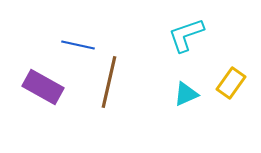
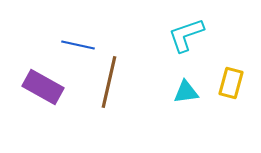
yellow rectangle: rotated 20 degrees counterclockwise
cyan triangle: moved 2 px up; rotated 16 degrees clockwise
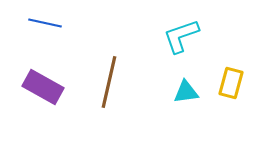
cyan L-shape: moved 5 px left, 1 px down
blue line: moved 33 px left, 22 px up
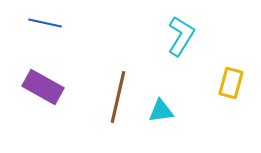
cyan L-shape: rotated 141 degrees clockwise
brown line: moved 9 px right, 15 px down
cyan triangle: moved 25 px left, 19 px down
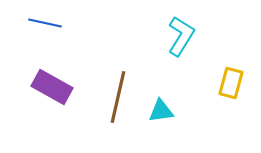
purple rectangle: moved 9 px right
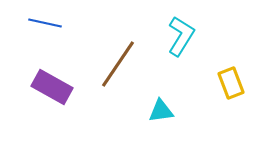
yellow rectangle: rotated 36 degrees counterclockwise
brown line: moved 33 px up; rotated 21 degrees clockwise
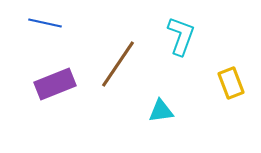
cyan L-shape: rotated 12 degrees counterclockwise
purple rectangle: moved 3 px right, 3 px up; rotated 51 degrees counterclockwise
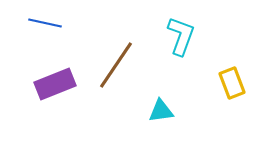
brown line: moved 2 px left, 1 px down
yellow rectangle: moved 1 px right
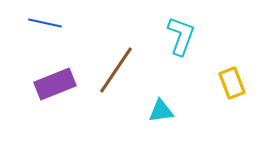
brown line: moved 5 px down
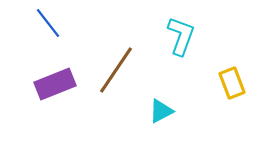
blue line: moved 3 px right; rotated 40 degrees clockwise
cyan triangle: rotated 20 degrees counterclockwise
